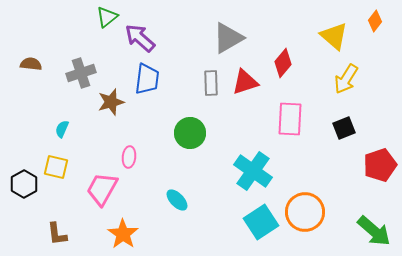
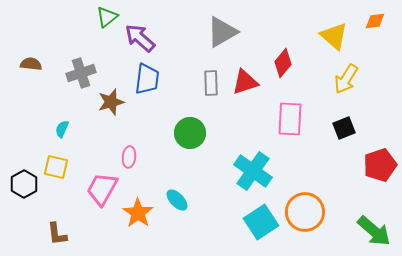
orange diamond: rotated 45 degrees clockwise
gray triangle: moved 6 px left, 6 px up
orange star: moved 15 px right, 21 px up
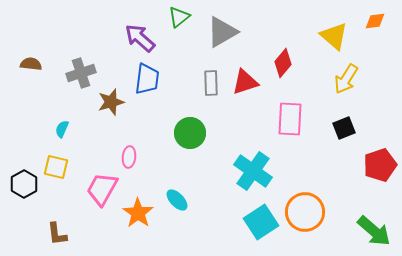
green triangle: moved 72 px right
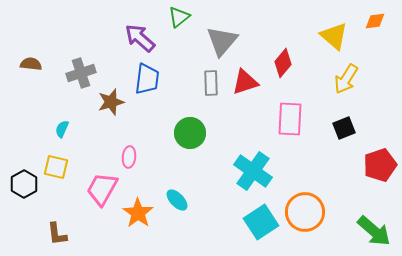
gray triangle: moved 9 px down; rotated 20 degrees counterclockwise
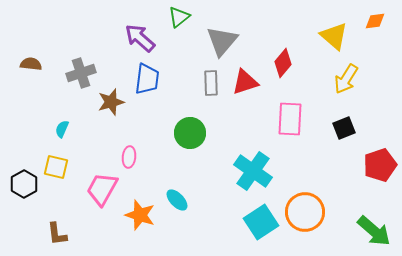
orange star: moved 2 px right, 2 px down; rotated 16 degrees counterclockwise
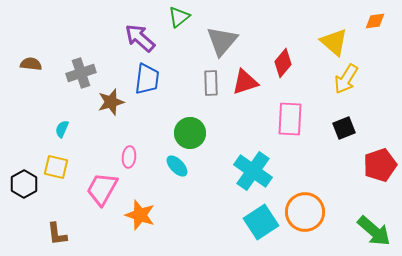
yellow triangle: moved 6 px down
cyan ellipse: moved 34 px up
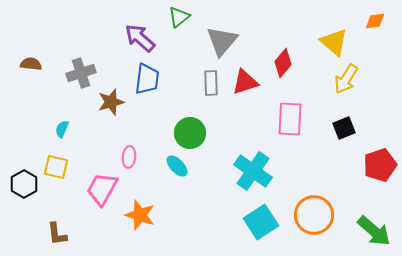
orange circle: moved 9 px right, 3 px down
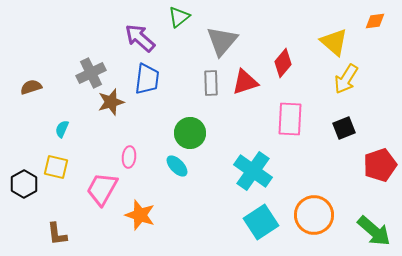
brown semicircle: moved 23 px down; rotated 25 degrees counterclockwise
gray cross: moved 10 px right; rotated 8 degrees counterclockwise
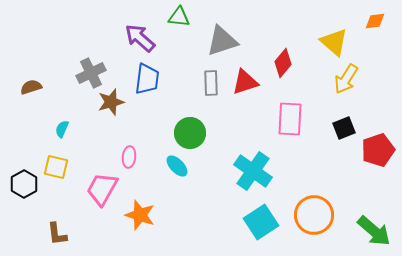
green triangle: rotated 45 degrees clockwise
gray triangle: rotated 32 degrees clockwise
red pentagon: moved 2 px left, 15 px up
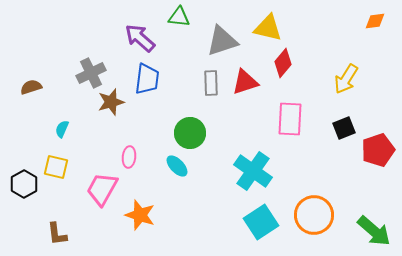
yellow triangle: moved 66 px left, 14 px up; rotated 28 degrees counterclockwise
